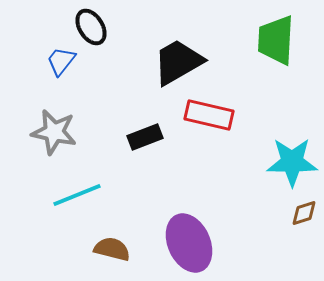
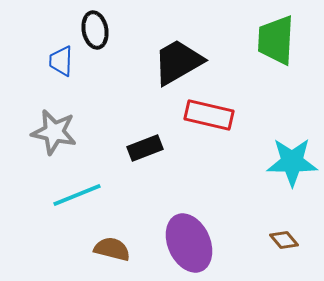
black ellipse: moved 4 px right, 3 px down; rotated 21 degrees clockwise
blue trapezoid: rotated 36 degrees counterclockwise
black rectangle: moved 11 px down
brown diamond: moved 20 px left, 27 px down; rotated 68 degrees clockwise
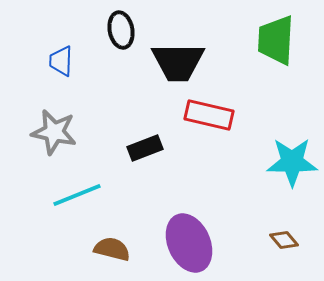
black ellipse: moved 26 px right
black trapezoid: rotated 150 degrees counterclockwise
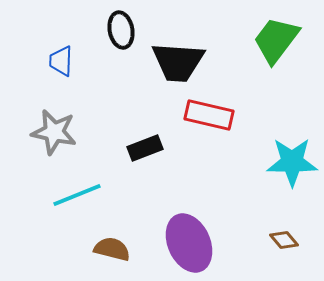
green trapezoid: rotated 34 degrees clockwise
black trapezoid: rotated 4 degrees clockwise
